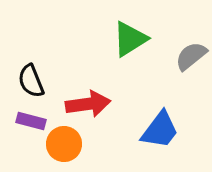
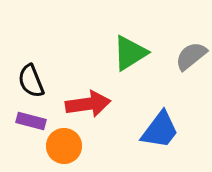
green triangle: moved 14 px down
orange circle: moved 2 px down
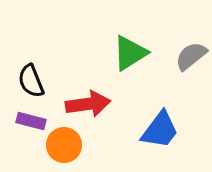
orange circle: moved 1 px up
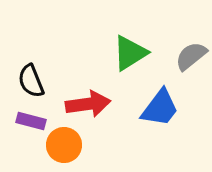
blue trapezoid: moved 22 px up
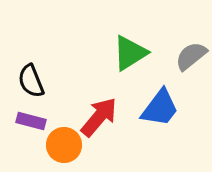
red arrow: moved 11 px right, 13 px down; rotated 42 degrees counterclockwise
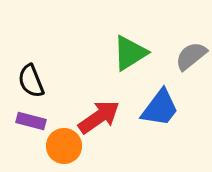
red arrow: rotated 15 degrees clockwise
orange circle: moved 1 px down
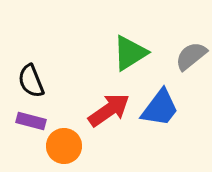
red arrow: moved 10 px right, 7 px up
